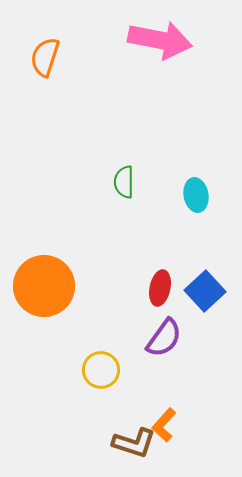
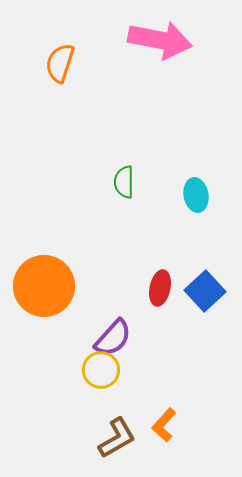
orange semicircle: moved 15 px right, 6 px down
purple semicircle: moved 51 px left; rotated 6 degrees clockwise
brown L-shape: moved 17 px left, 5 px up; rotated 48 degrees counterclockwise
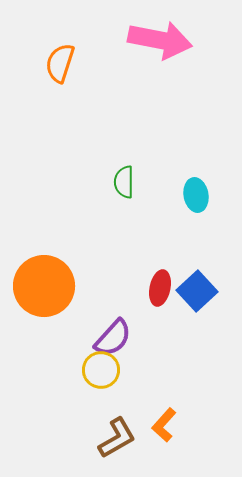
blue square: moved 8 px left
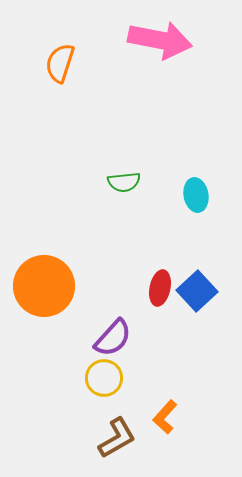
green semicircle: rotated 96 degrees counterclockwise
yellow circle: moved 3 px right, 8 px down
orange L-shape: moved 1 px right, 8 px up
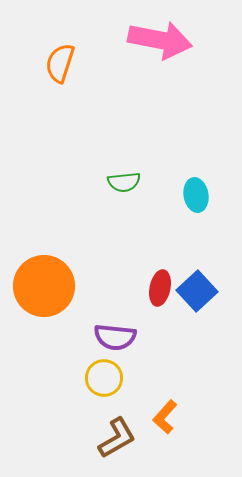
purple semicircle: moved 2 px right, 1 px up; rotated 54 degrees clockwise
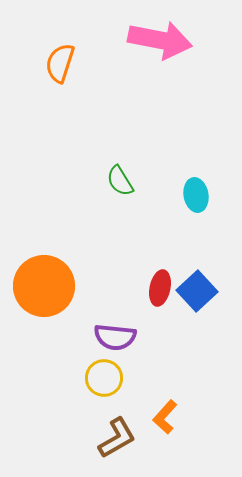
green semicircle: moved 4 px left, 1 px up; rotated 64 degrees clockwise
